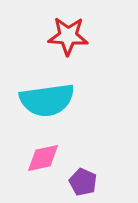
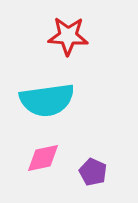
purple pentagon: moved 10 px right, 10 px up
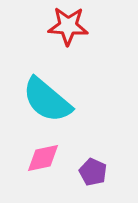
red star: moved 10 px up
cyan semicircle: rotated 48 degrees clockwise
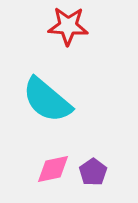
pink diamond: moved 10 px right, 11 px down
purple pentagon: rotated 12 degrees clockwise
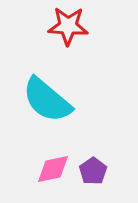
purple pentagon: moved 1 px up
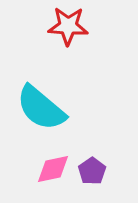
cyan semicircle: moved 6 px left, 8 px down
purple pentagon: moved 1 px left
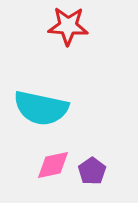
cyan semicircle: rotated 28 degrees counterclockwise
pink diamond: moved 4 px up
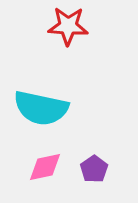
pink diamond: moved 8 px left, 2 px down
purple pentagon: moved 2 px right, 2 px up
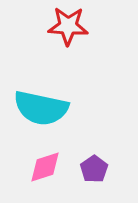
pink diamond: rotated 6 degrees counterclockwise
